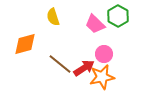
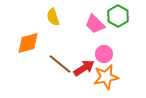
orange diamond: moved 3 px right, 1 px up
orange star: moved 4 px right
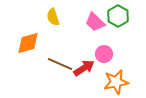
pink trapezoid: moved 2 px up
brown line: rotated 15 degrees counterclockwise
orange star: moved 10 px right, 5 px down
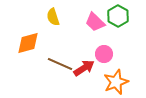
orange star: rotated 10 degrees counterclockwise
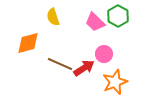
orange star: moved 1 px left
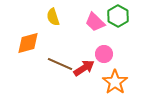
orange star: rotated 15 degrees counterclockwise
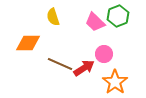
green hexagon: rotated 10 degrees clockwise
orange diamond: rotated 15 degrees clockwise
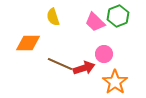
red arrow: rotated 15 degrees clockwise
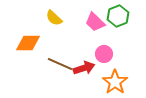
yellow semicircle: moved 1 px right, 1 px down; rotated 30 degrees counterclockwise
